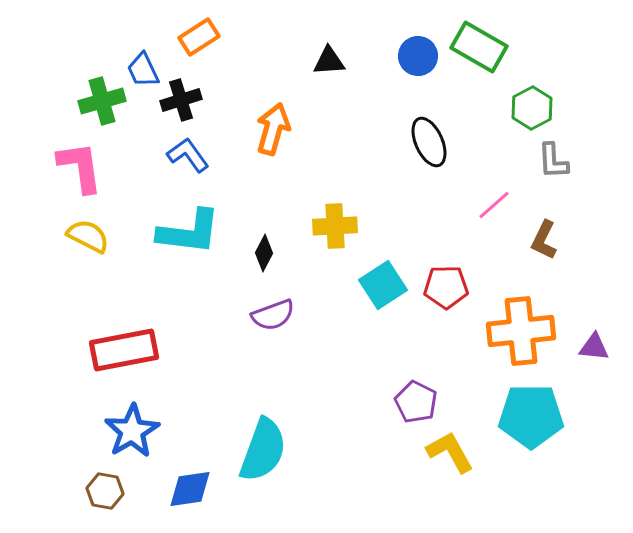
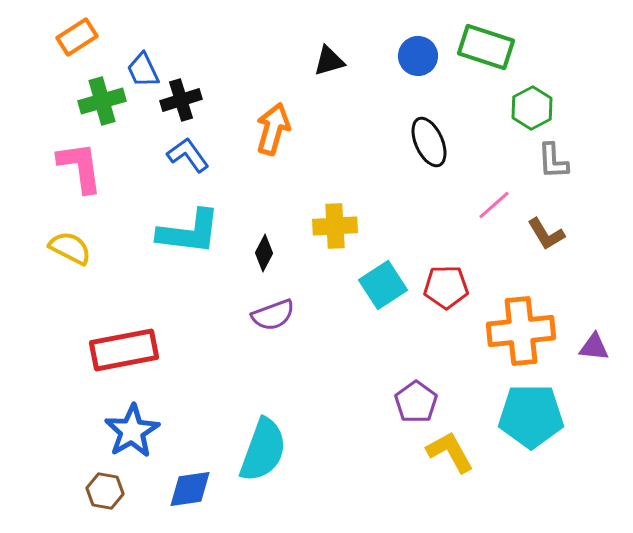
orange rectangle: moved 122 px left
green rectangle: moved 7 px right; rotated 12 degrees counterclockwise
black triangle: rotated 12 degrees counterclockwise
yellow semicircle: moved 18 px left, 12 px down
brown L-shape: moved 2 px right, 6 px up; rotated 57 degrees counterclockwise
purple pentagon: rotated 9 degrees clockwise
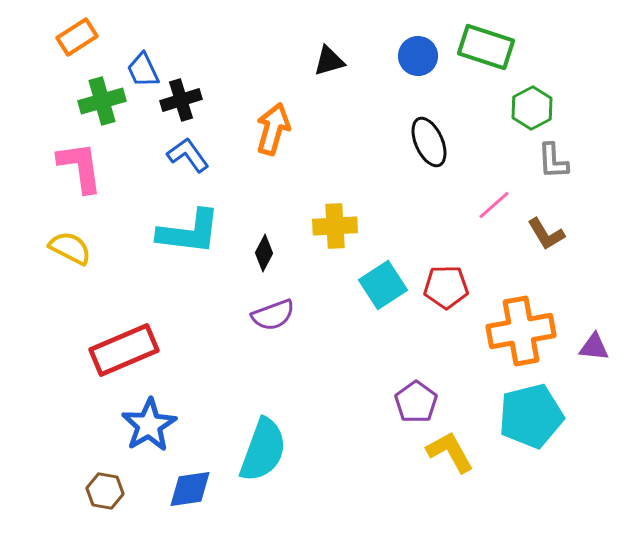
orange cross: rotated 4 degrees counterclockwise
red rectangle: rotated 12 degrees counterclockwise
cyan pentagon: rotated 14 degrees counterclockwise
blue star: moved 17 px right, 6 px up
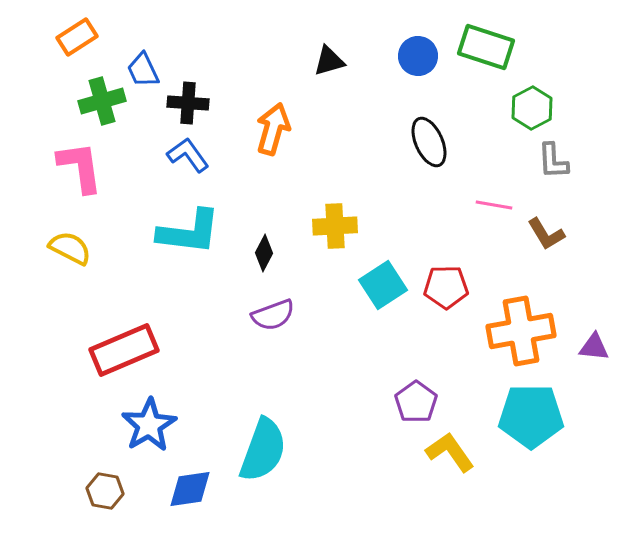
black cross: moved 7 px right, 3 px down; rotated 21 degrees clockwise
pink line: rotated 51 degrees clockwise
cyan pentagon: rotated 14 degrees clockwise
yellow L-shape: rotated 6 degrees counterclockwise
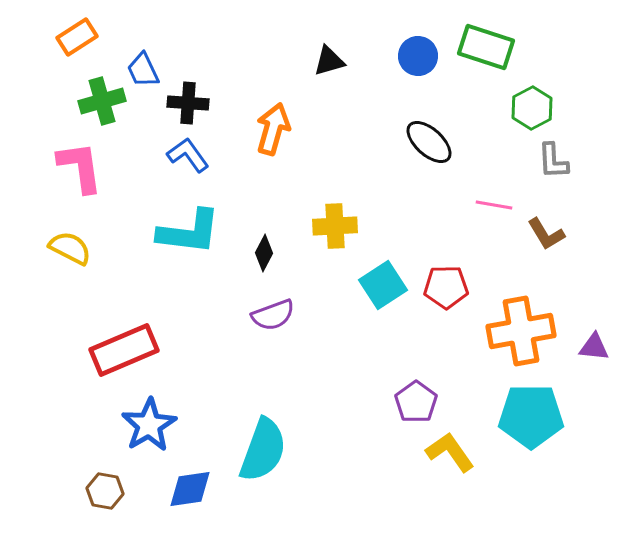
black ellipse: rotated 24 degrees counterclockwise
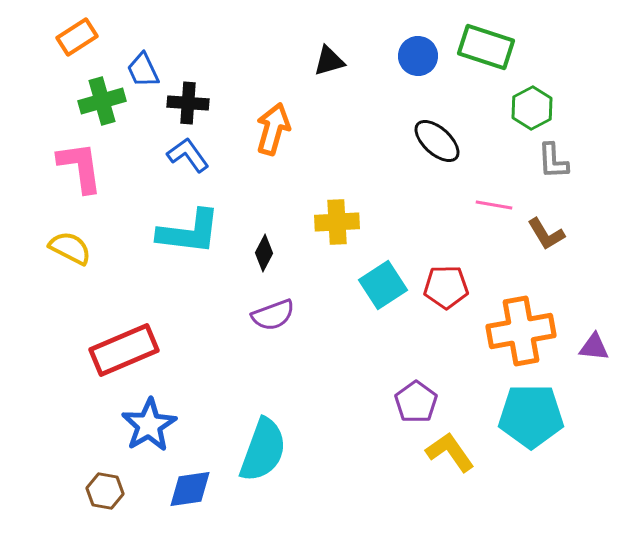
black ellipse: moved 8 px right, 1 px up
yellow cross: moved 2 px right, 4 px up
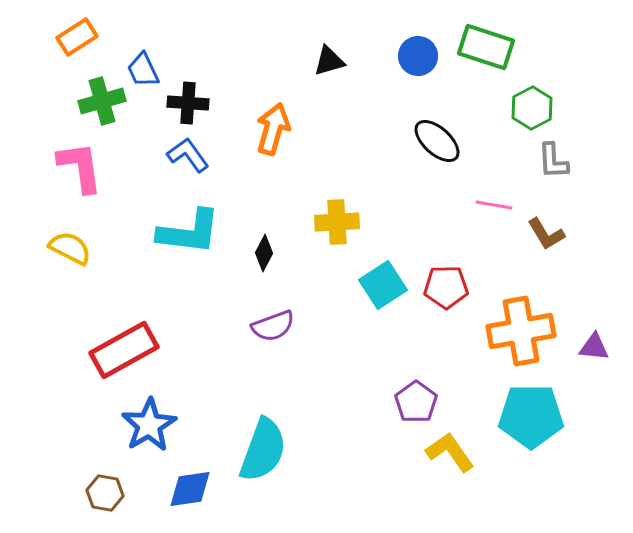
purple semicircle: moved 11 px down
red rectangle: rotated 6 degrees counterclockwise
brown hexagon: moved 2 px down
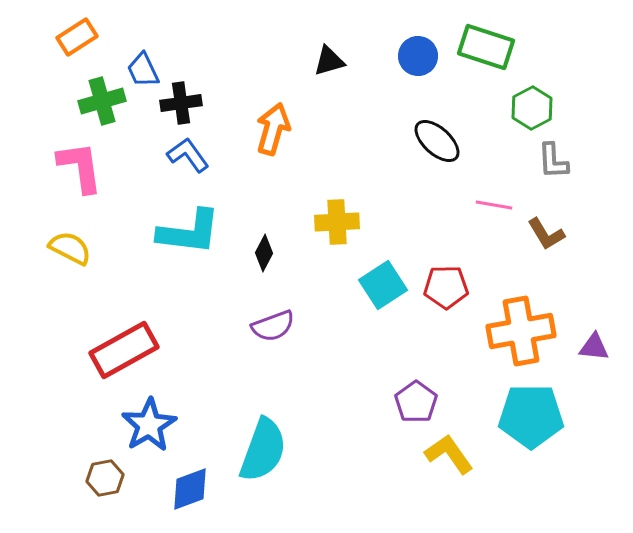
black cross: moved 7 px left; rotated 12 degrees counterclockwise
yellow L-shape: moved 1 px left, 2 px down
blue diamond: rotated 12 degrees counterclockwise
brown hexagon: moved 15 px up; rotated 21 degrees counterclockwise
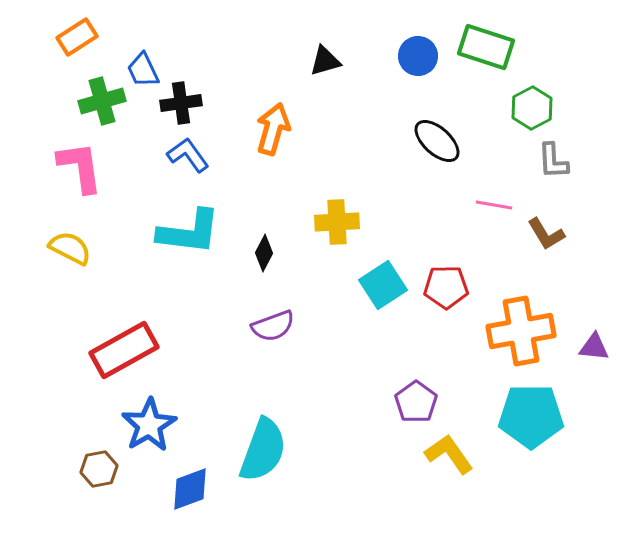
black triangle: moved 4 px left
brown hexagon: moved 6 px left, 9 px up
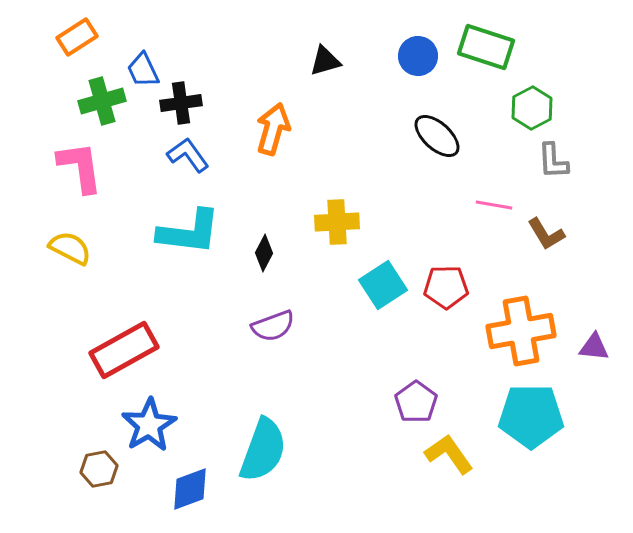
black ellipse: moved 5 px up
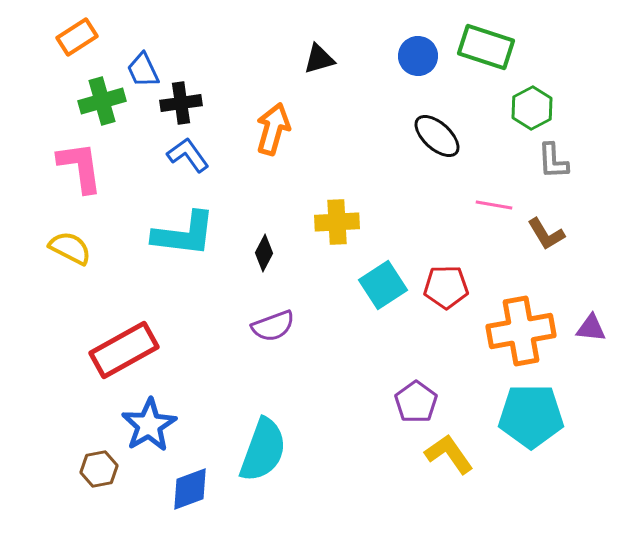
black triangle: moved 6 px left, 2 px up
cyan L-shape: moved 5 px left, 2 px down
purple triangle: moved 3 px left, 19 px up
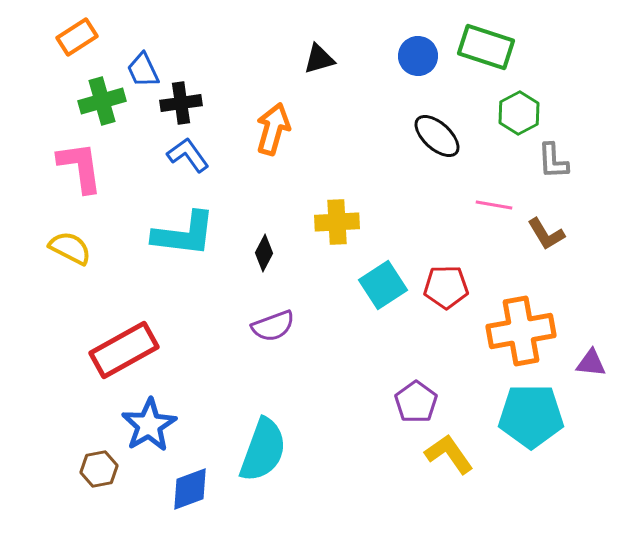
green hexagon: moved 13 px left, 5 px down
purple triangle: moved 35 px down
